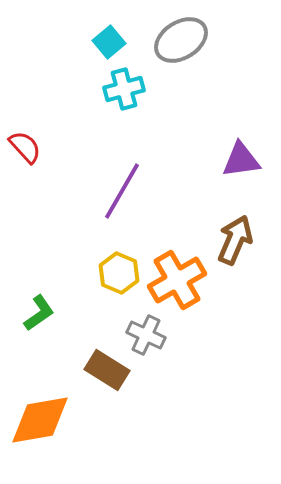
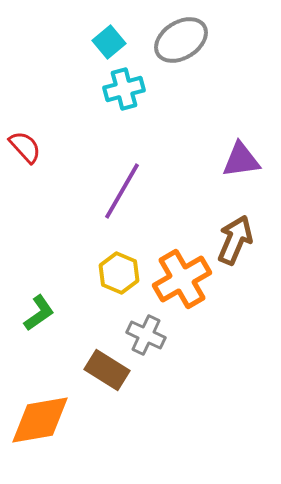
orange cross: moved 5 px right, 1 px up
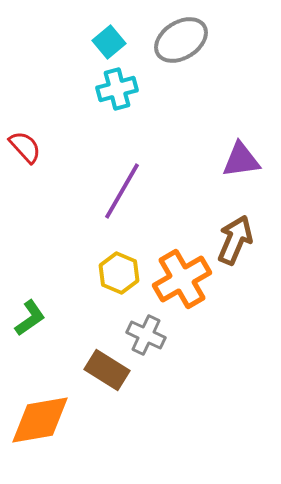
cyan cross: moved 7 px left
green L-shape: moved 9 px left, 5 px down
